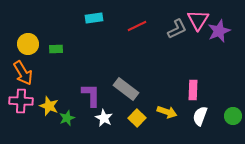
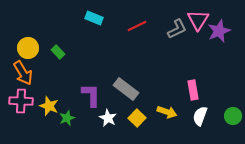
cyan rectangle: rotated 30 degrees clockwise
yellow circle: moved 4 px down
green rectangle: moved 2 px right, 3 px down; rotated 48 degrees clockwise
pink rectangle: rotated 12 degrees counterclockwise
white star: moved 4 px right
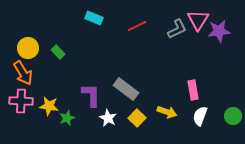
purple star: rotated 15 degrees clockwise
yellow star: rotated 12 degrees counterclockwise
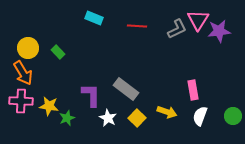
red line: rotated 30 degrees clockwise
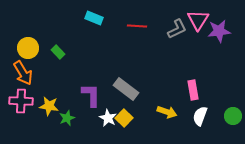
yellow square: moved 13 px left
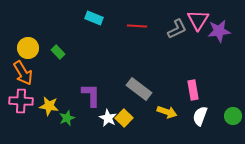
gray rectangle: moved 13 px right
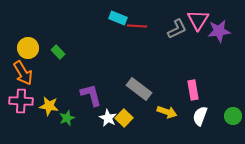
cyan rectangle: moved 24 px right
purple L-shape: rotated 15 degrees counterclockwise
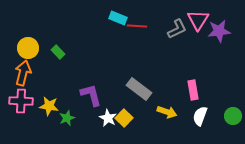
orange arrow: rotated 135 degrees counterclockwise
